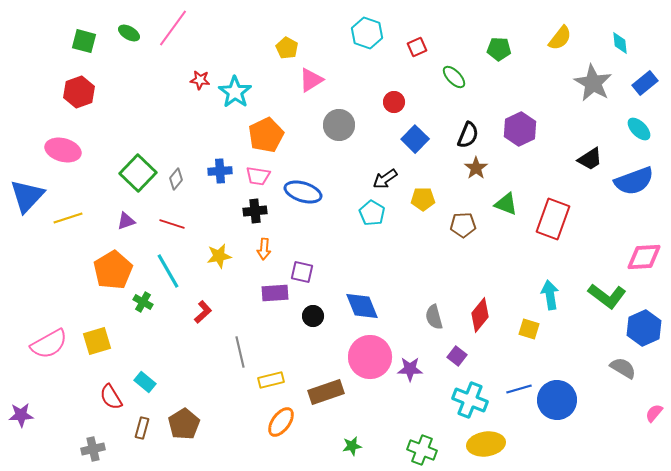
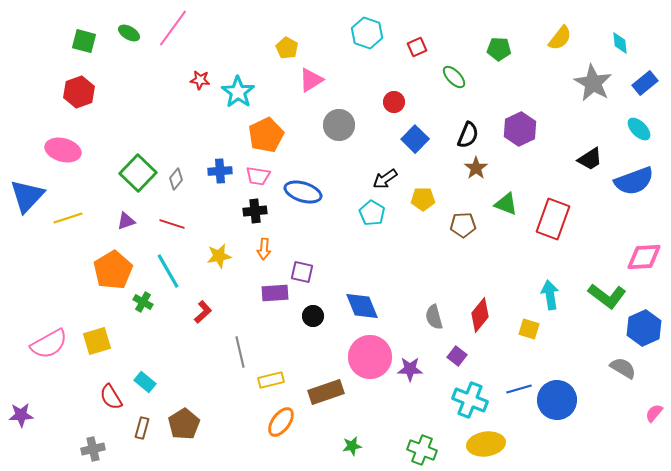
cyan star at (235, 92): moved 3 px right
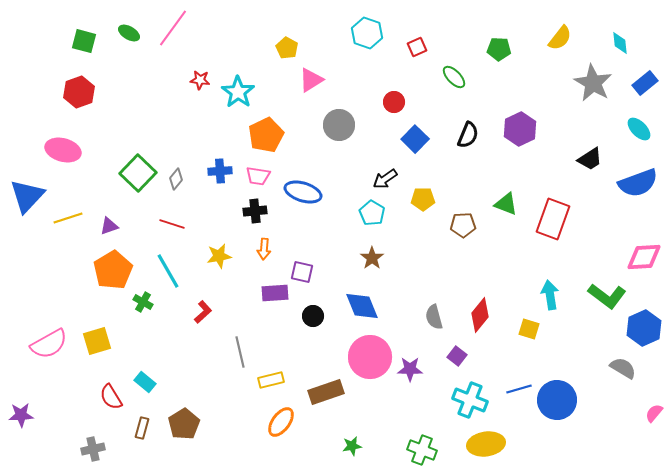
brown star at (476, 168): moved 104 px left, 90 px down
blue semicircle at (634, 181): moved 4 px right, 2 px down
purple triangle at (126, 221): moved 17 px left, 5 px down
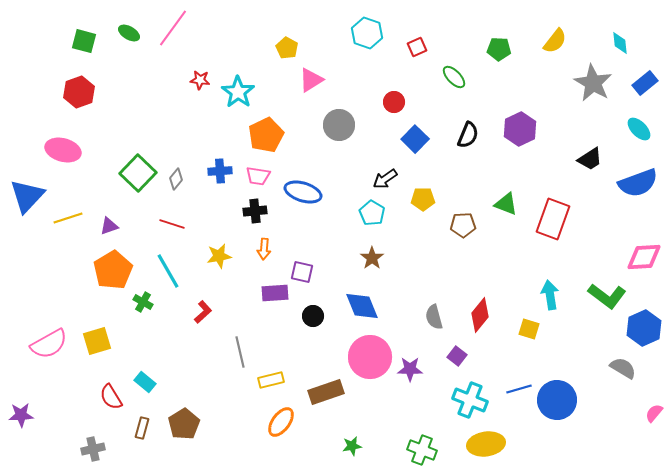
yellow semicircle at (560, 38): moved 5 px left, 3 px down
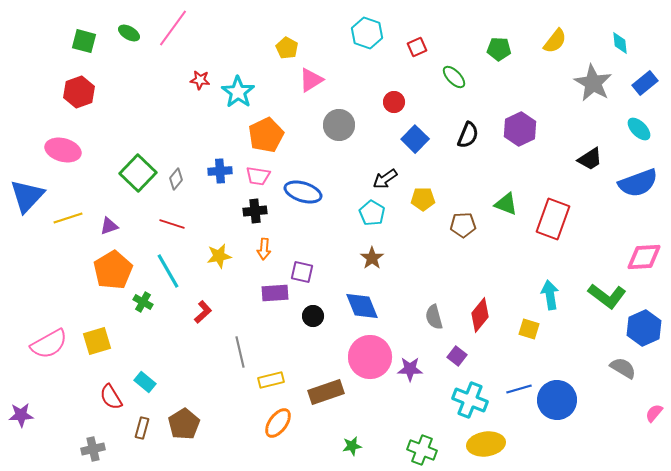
orange ellipse at (281, 422): moved 3 px left, 1 px down
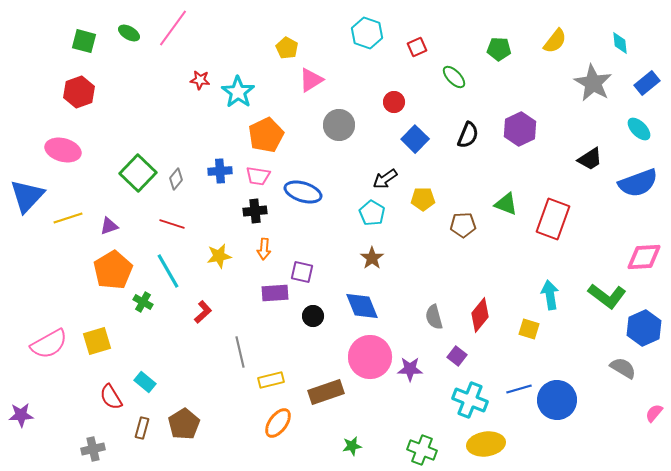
blue rectangle at (645, 83): moved 2 px right
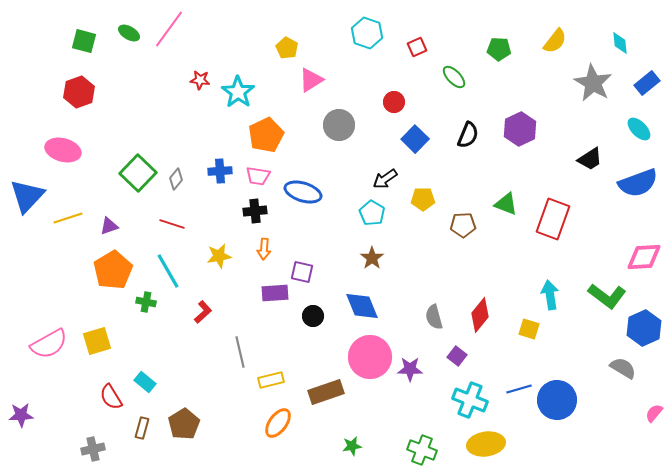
pink line at (173, 28): moved 4 px left, 1 px down
green cross at (143, 302): moved 3 px right; rotated 18 degrees counterclockwise
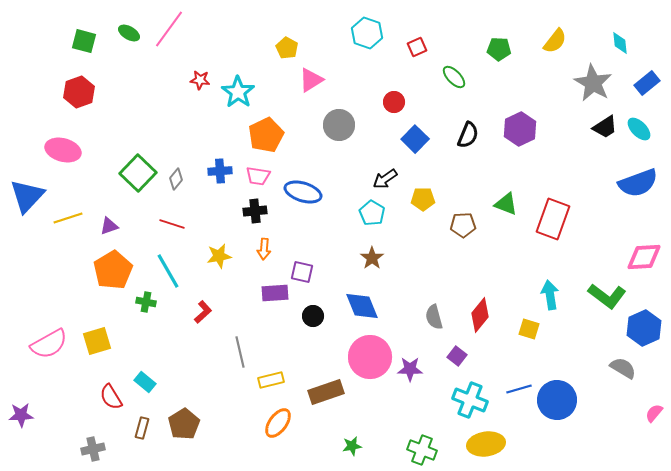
black trapezoid at (590, 159): moved 15 px right, 32 px up
